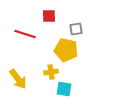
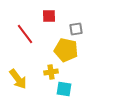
red line: rotated 35 degrees clockwise
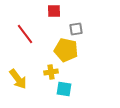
red square: moved 5 px right, 5 px up
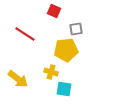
red square: rotated 24 degrees clockwise
red line: rotated 20 degrees counterclockwise
yellow pentagon: rotated 20 degrees counterclockwise
yellow cross: rotated 24 degrees clockwise
yellow arrow: rotated 15 degrees counterclockwise
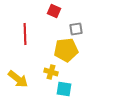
red line: rotated 55 degrees clockwise
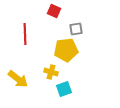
cyan square: rotated 28 degrees counterclockwise
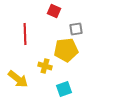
yellow cross: moved 6 px left, 6 px up
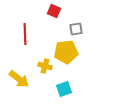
yellow pentagon: moved 2 px down
yellow arrow: moved 1 px right
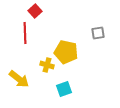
red square: moved 19 px left; rotated 24 degrees clockwise
gray square: moved 22 px right, 4 px down
red line: moved 1 px up
yellow pentagon: rotated 20 degrees clockwise
yellow cross: moved 2 px right, 1 px up
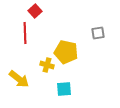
cyan square: rotated 14 degrees clockwise
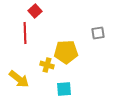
yellow pentagon: rotated 15 degrees counterclockwise
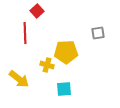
red square: moved 2 px right
